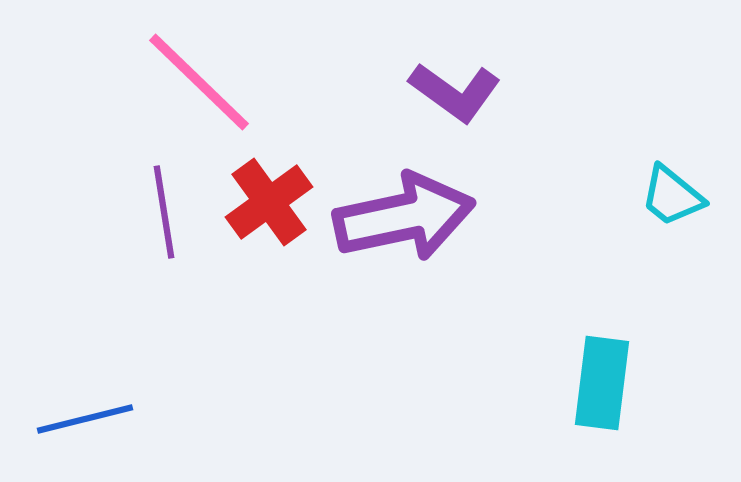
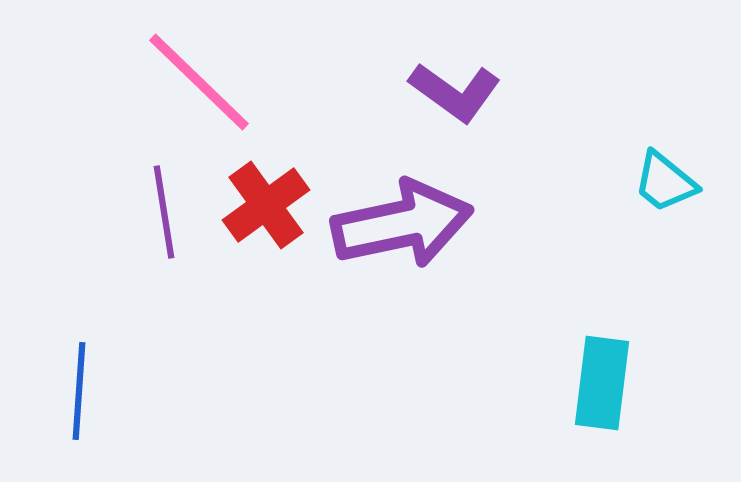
cyan trapezoid: moved 7 px left, 14 px up
red cross: moved 3 px left, 3 px down
purple arrow: moved 2 px left, 7 px down
blue line: moved 6 px left, 28 px up; rotated 72 degrees counterclockwise
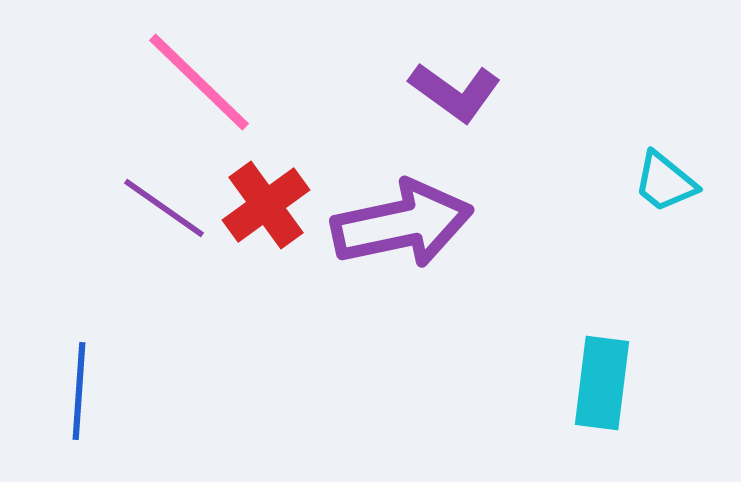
purple line: moved 4 px up; rotated 46 degrees counterclockwise
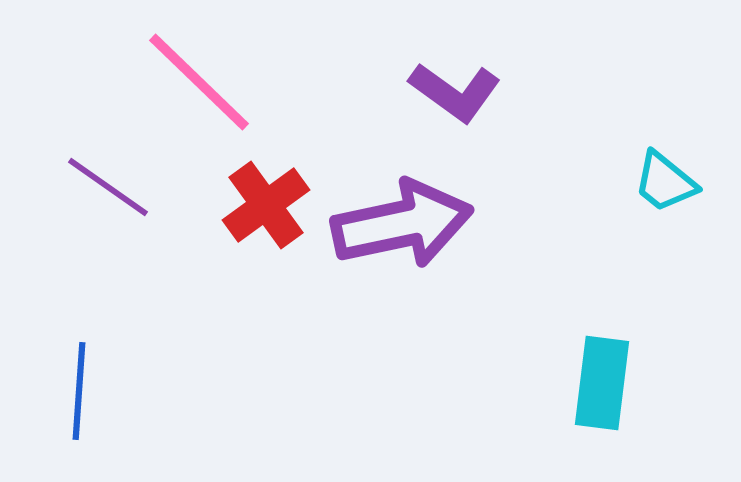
purple line: moved 56 px left, 21 px up
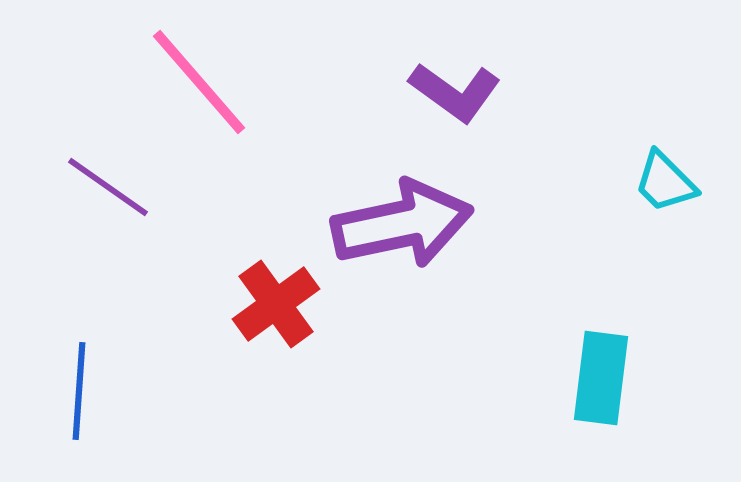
pink line: rotated 5 degrees clockwise
cyan trapezoid: rotated 6 degrees clockwise
red cross: moved 10 px right, 99 px down
cyan rectangle: moved 1 px left, 5 px up
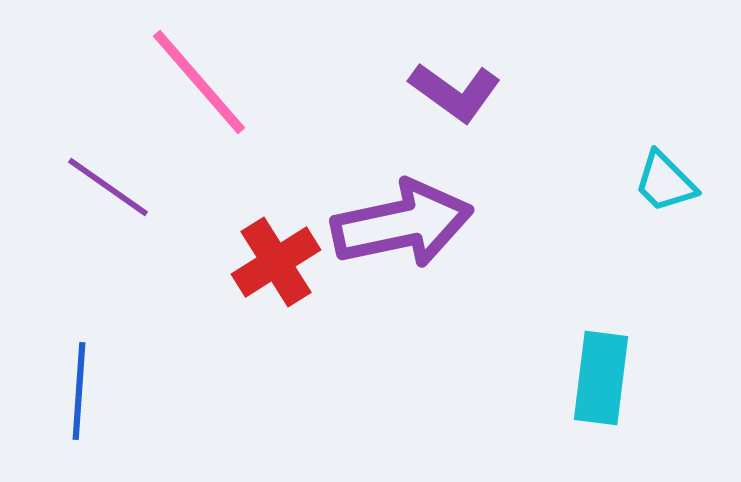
red cross: moved 42 px up; rotated 4 degrees clockwise
